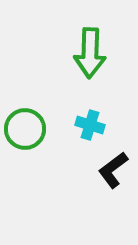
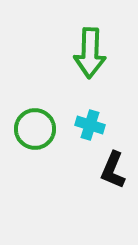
green circle: moved 10 px right
black L-shape: rotated 30 degrees counterclockwise
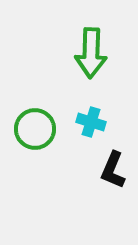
green arrow: moved 1 px right
cyan cross: moved 1 px right, 3 px up
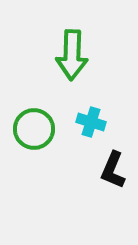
green arrow: moved 19 px left, 2 px down
green circle: moved 1 px left
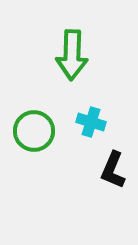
green circle: moved 2 px down
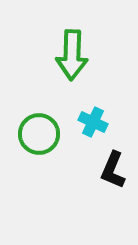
cyan cross: moved 2 px right; rotated 8 degrees clockwise
green circle: moved 5 px right, 3 px down
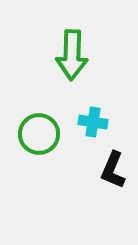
cyan cross: rotated 16 degrees counterclockwise
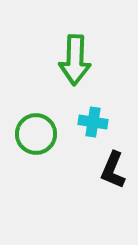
green arrow: moved 3 px right, 5 px down
green circle: moved 3 px left
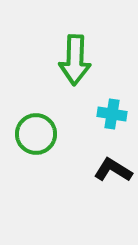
cyan cross: moved 19 px right, 8 px up
black L-shape: rotated 99 degrees clockwise
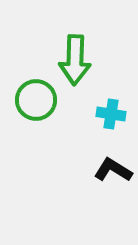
cyan cross: moved 1 px left
green circle: moved 34 px up
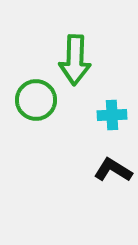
cyan cross: moved 1 px right, 1 px down; rotated 12 degrees counterclockwise
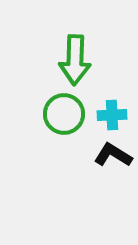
green circle: moved 28 px right, 14 px down
black L-shape: moved 15 px up
